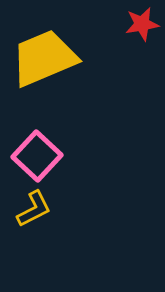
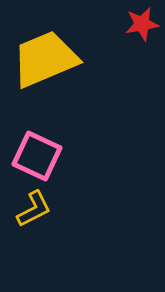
yellow trapezoid: moved 1 px right, 1 px down
pink square: rotated 18 degrees counterclockwise
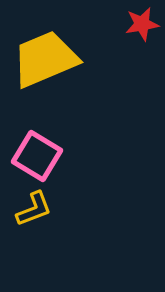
pink square: rotated 6 degrees clockwise
yellow L-shape: rotated 6 degrees clockwise
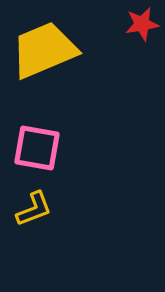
yellow trapezoid: moved 1 px left, 9 px up
pink square: moved 8 px up; rotated 21 degrees counterclockwise
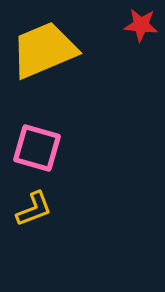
red star: moved 1 px left, 1 px down; rotated 16 degrees clockwise
pink square: rotated 6 degrees clockwise
